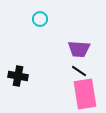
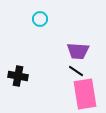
purple trapezoid: moved 1 px left, 2 px down
black line: moved 3 px left
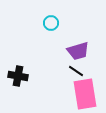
cyan circle: moved 11 px right, 4 px down
purple trapezoid: rotated 20 degrees counterclockwise
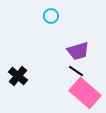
cyan circle: moved 7 px up
black cross: rotated 30 degrees clockwise
pink rectangle: moved 1 px up; rotated 40 degrees counterclockwise
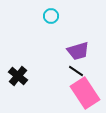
pink rectangle: rotated 16 degrees clockwise
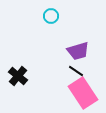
pink rectangle: moved 2 px left
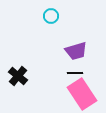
purple trapezoid: moved 2 px left
black line: moved 1 px left, 2 px down; rotated 35 degrees counterclockwise
pink rectangle: moved 1 px left, 1 px down
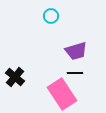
black cross: moved 3 px left, 1 px down
pink rectangle: moved 20 px left
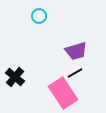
cyan circle: moved 12 px left
black line: rotated 28 degrees counterclockwise
pink rectangle: moved 1 px right, 1 px up
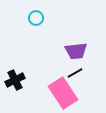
cyan circle: moved 3 px left, 2 px down
purple trapezoid: rotated 10 degrees clockwise
black cross: moved 3 px down; rotated 24 degrees clockwise
